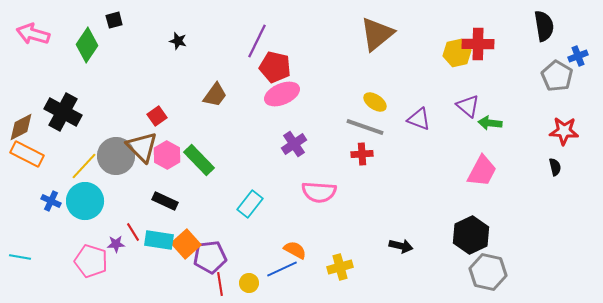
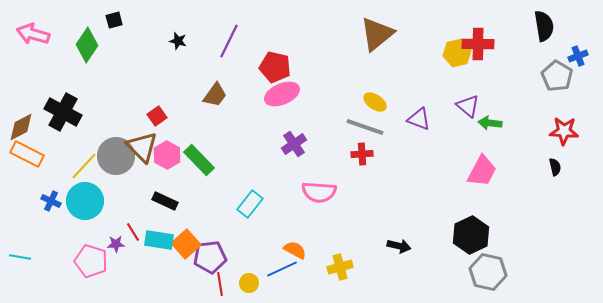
purple line at (257, 41): moved 28 px left
black arrow at (401, 246): moved 2 px left
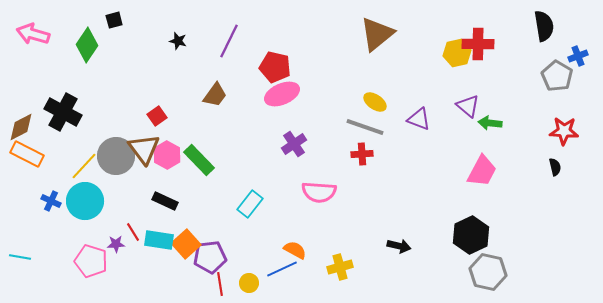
brown triangle at (142, 147): moved 2 px right, 2 px down; rotated 8 degrees clockwise
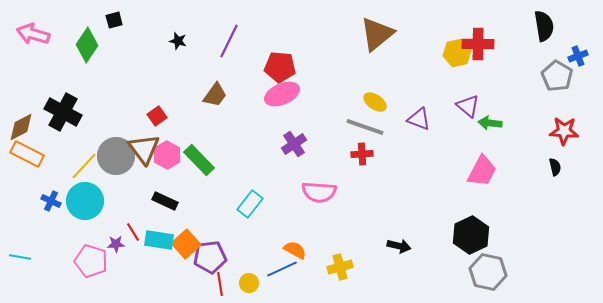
red pentagon at (275, 67): moved 5 px right; rotated 8 degrees counterclockwise
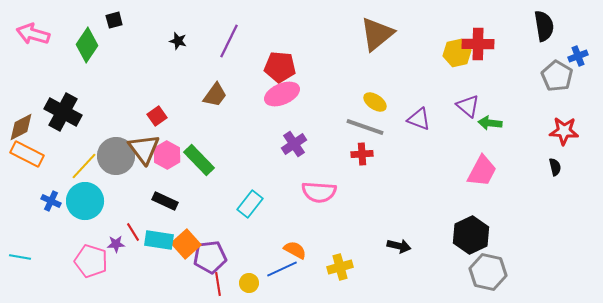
red line at (220, 284): moved 2 px left
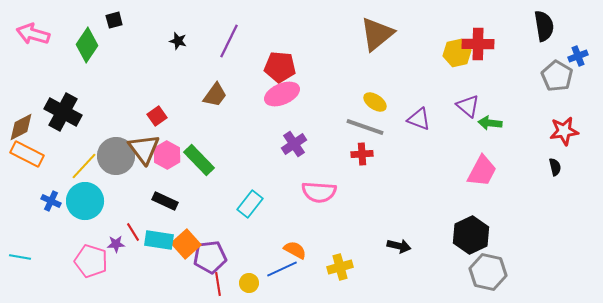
red star at (564, 131): rotated 12 degrees counterclockwise
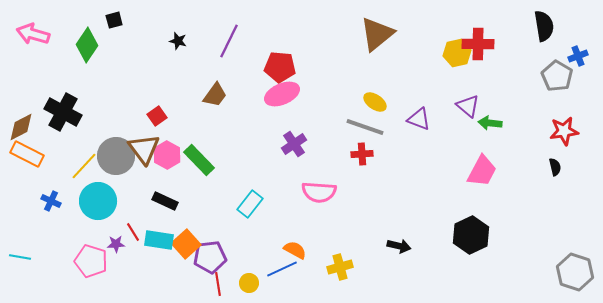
cyan circle at (85, 201): moved 13 px right
gray hexagon at (488, 272): moved 87 px right; rotated 6 degrees clockwise
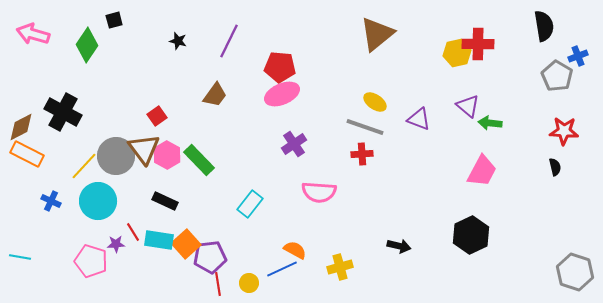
red star at (564, 131): rotated 12 degrees clockwise
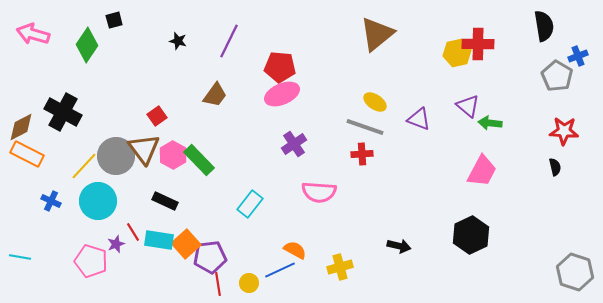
pink hexagon at (167, 155): moved 6 px right
purple star at (116, 244): rotated 18 degrees counterclockwise
blue line at (282, 269): moved 2 px left, 1 px down
